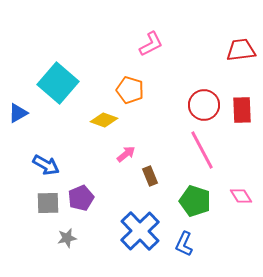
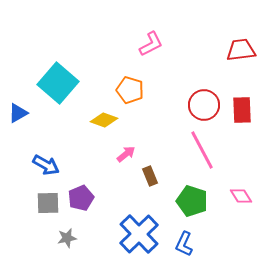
green pentagon: moved 3 px left
blue cross: moved 1 px left, 3 px down
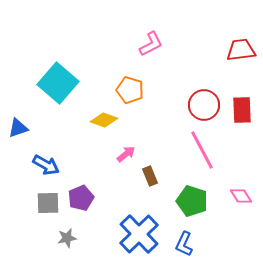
blue triangle: moved 15 px down; rotated 10 degrees clockwise
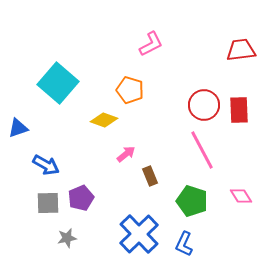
red rectangle: moved 3 px left
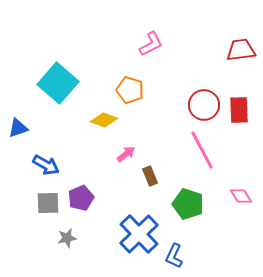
green pentagon: moved 4 px left, 3 px down
blue L-shape: moved 10 px left, 12 px down
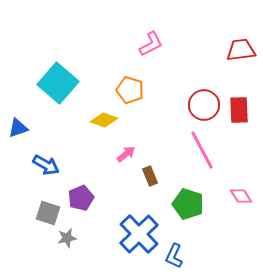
gray square: moved 10 px down; rotated 20 degrees clockwise
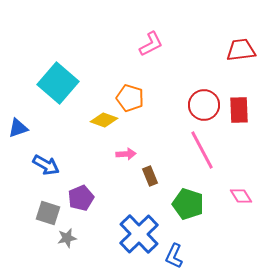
orange pentagon: moved 8 px down
pink arrow: rotated 36 degrees clockwise
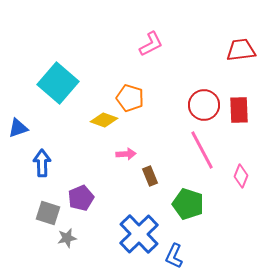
blue arrow: moved 4 px left, 2 px up; rotated 120 degrees counterclockwise
pink diamond: moved 20 px up; rotated 55 degrees clockwise
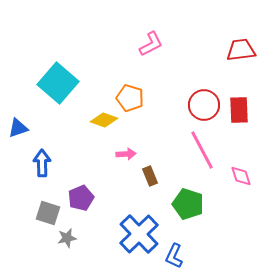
pink diamond: rotated 40 degrees counterclockwise
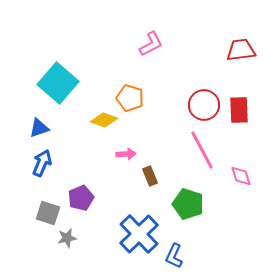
blue triangle: moved 21 px right
blue arrow: rotated 24 degrees clockwise
